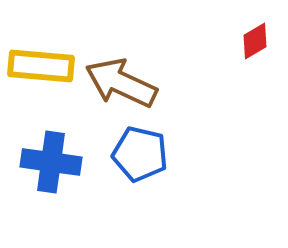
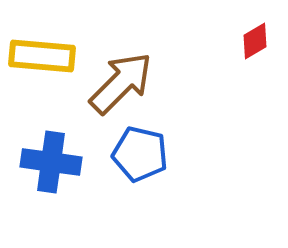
yellow rectangle: moved 1 px right, 10 px up
brown arrow: rotated 110 degrees clockwise
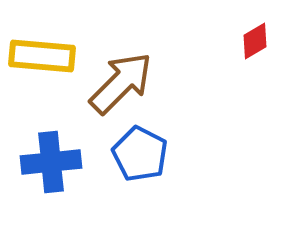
blue pentagon: rotated 14 degrees clockwise
blue cross: rotated 14 degrees counterclockwise
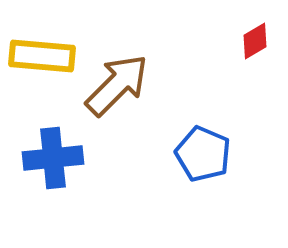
brown arrow: moved 4 px left, 2 px down
blue pentagon: moved 63 px right; rotated 4 degrees counterclockwise
blue cross: moved 2 px right, 4 px up
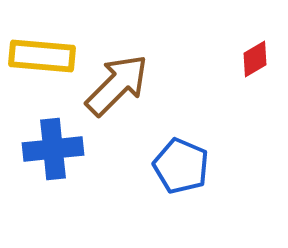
red diamond: moved 18 px down
blue pentagon: moved 22 px left, 12 px down
blue cross: moved 9 px up
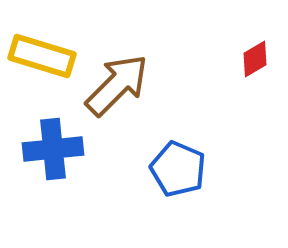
yellow rectangle: rotated 12 degrees clockwise
blue pentagon: moved 3 px left, 3 px down
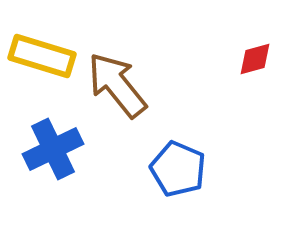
red diamond: rotated 15 degrees clockwise
brown arrow: rotated 84 degrees counterclockwise
blue cross: rotated 20 degrees counterclockwise
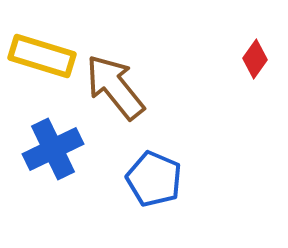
red diamond: rotated 39 degrees counterclockwise
brown arrow: moved 2 px left, 2 px down
blue pentagon: moved 24 px left, 10 px down
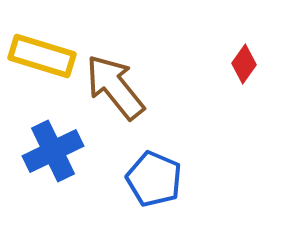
red diamond: moved 11 px left, 5 px down
blue cross: moved 2 px down
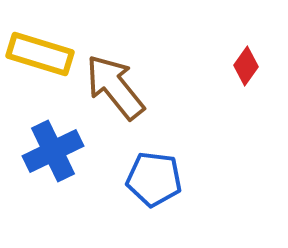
yellow rectangle: moved 2 px left, 2 px up
red diamond: moved 2 px right, 2 px down
blue pentagon: rotated 16 degrees counterclockwise
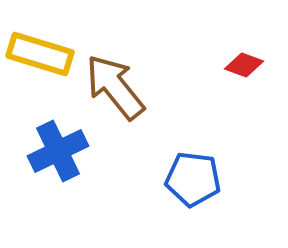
red diamond: moved 2 px left, 1 px up; rotated 75 degrees clockwise
blue cross: moved 5 px right
blue pentagon: moved 39 px right
